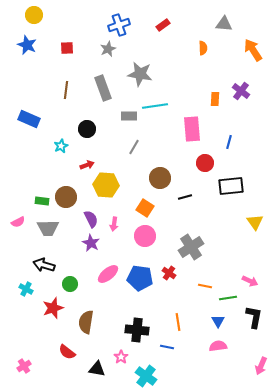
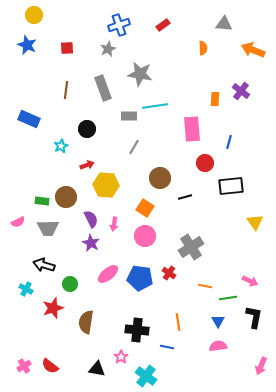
orange arrow at (253, 50): rotated 35 degrees counterclockwise
red semicircle at (67, 352): moved 17 px left, 14 px down
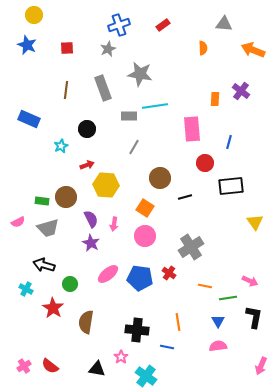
gray trapezoid at (48, 228): rotated 15 degrees counterclockwise
red star at (53, 308): rotated 20 degrees counterclockwise
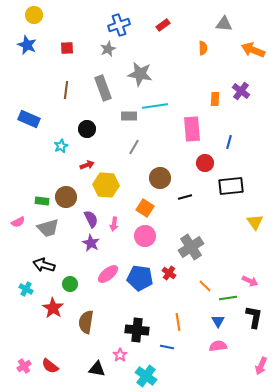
orange line at (205, 286): rotated 32 degrees clockwise
pink star at (121, 357): moved 1 px left, 2 px up
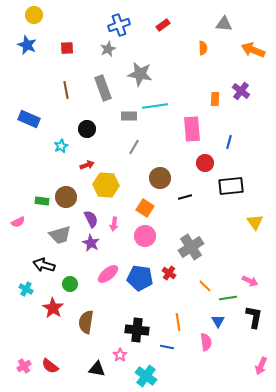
brown line at (66, 90): rotated 18 degrees counterclockwise
gray trapezoid at (48, 228): moved 12 px right, 7 px down
pink semicircle at (218, 346): moved 12 px left, 4 px up; rotated 90 degrees clockwise
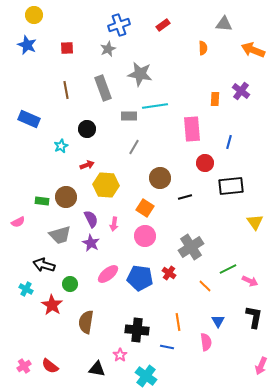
green line at (228, 298): moved 29 px up; rotated 18 degrees counterclockwise
red star at (53, 308): moved 1 px left, 3 px up
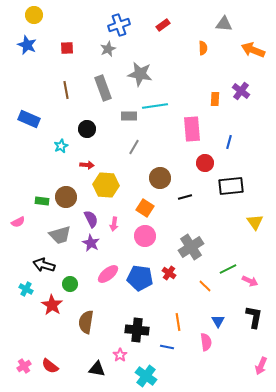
red arrow at (87, 165): rotated 24 degrees clockwise
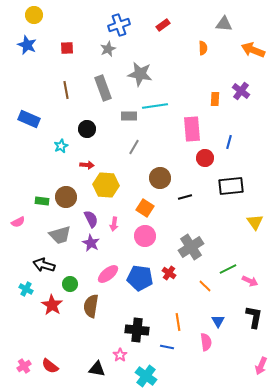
red circle at (205, 163): moved 5 px up
brown semicircle at (86, 322): moved 5 px right, 16 px up
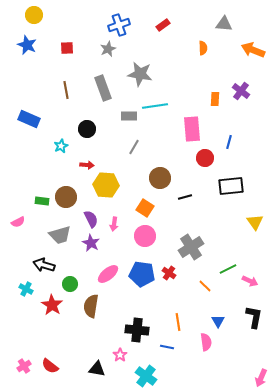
blue pentagon at (140, 278): moved 2 px right, 4 px up
pink arrow at (261, 366): moved 12 px down
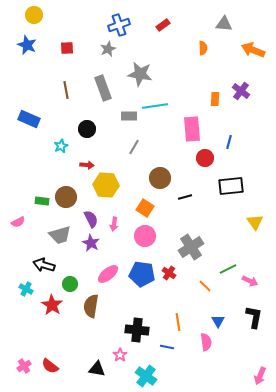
pink arrow at (261, 378): moved 1 px left, 2 px up
